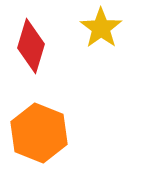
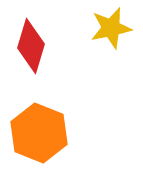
yellow star: moved 10 px right; rotated 24 degrees clockwise
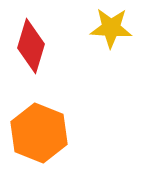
yellow star: rotated 15 degrees clockwise
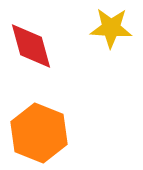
red diamond: rotated 32 degrees counterclockwise
